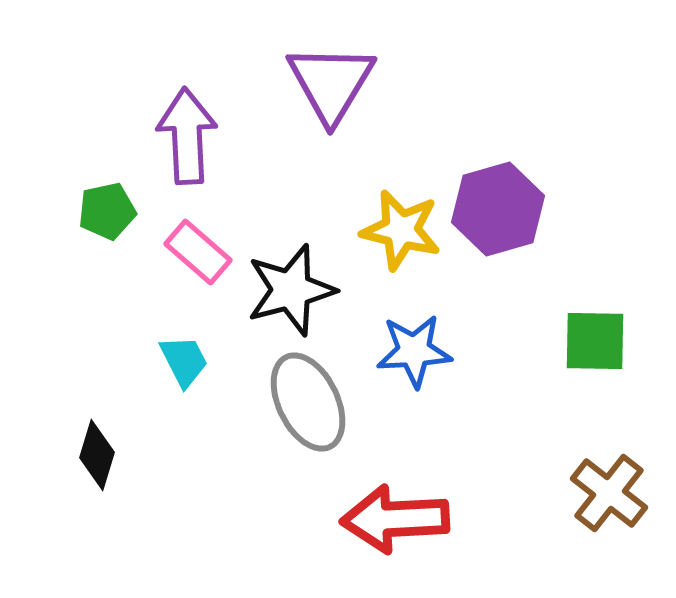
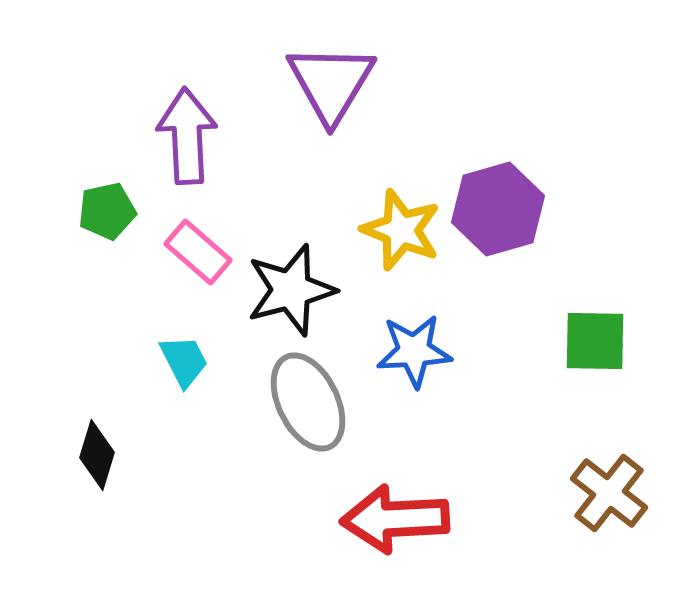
yellow star: rotated 8 degrees clockwise
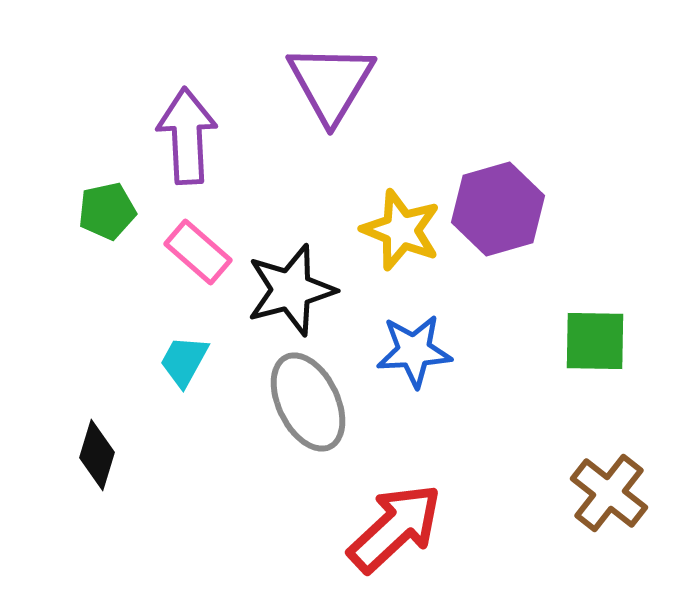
cyan trapezoid: rotated 124 degrees counterclockwise
red arrow: moved 9 px down; rotated 140 degrees clockwise
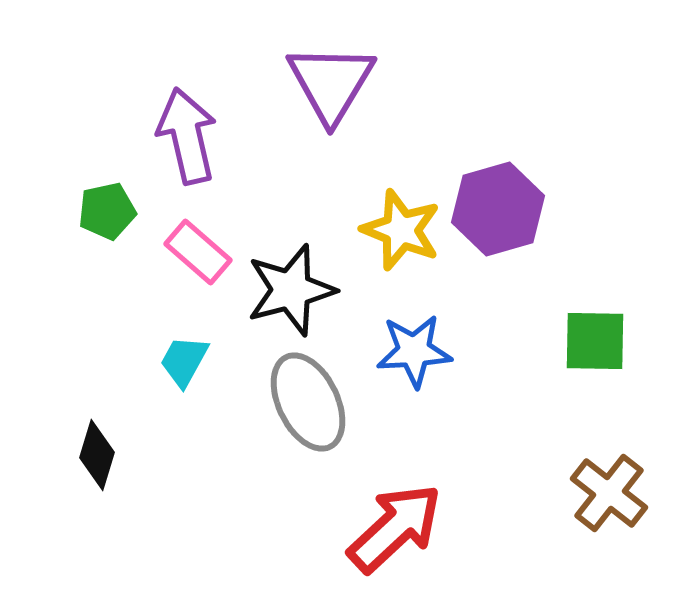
purple arrow: rotated 10 degrees counterclockwise
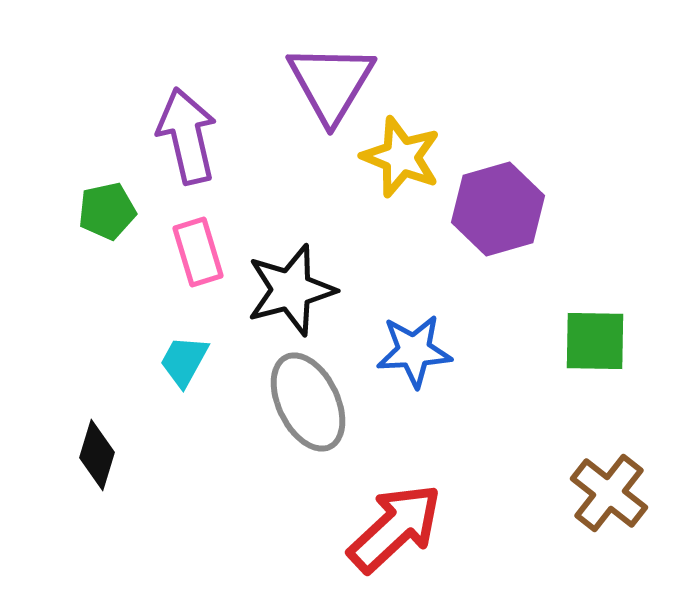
yellow star: moved 73 px up
pink rectangle: rotated 32 degrees clockwise
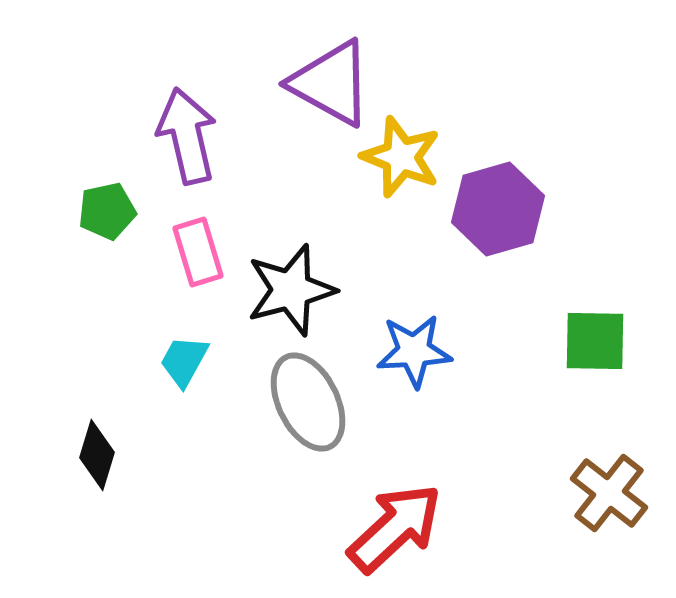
purple triangle: rotated 32 degrees counterclockwise
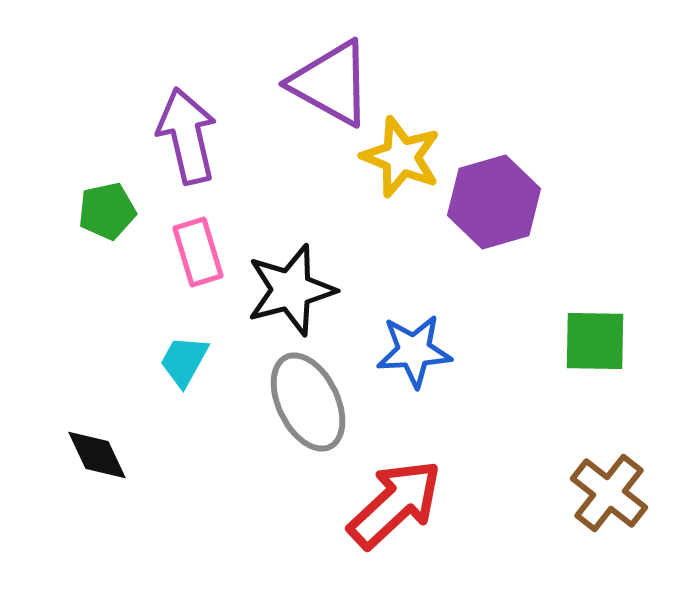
purple hexagon: moved 4 px left, 7 px up
black diamond: rotated 42 degrees counterclockwise
red arrow: moved 24 px up
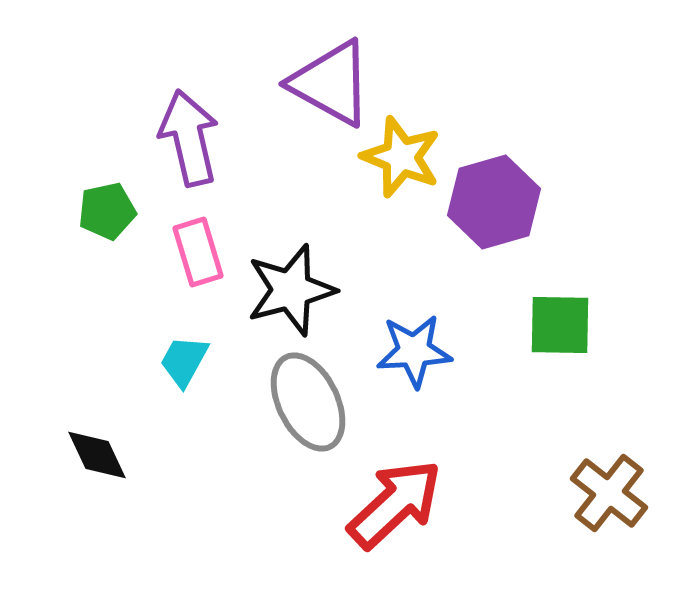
purple arrow: moved 2 px right, 2 px down
green square: moved 35 px left, 16 px up
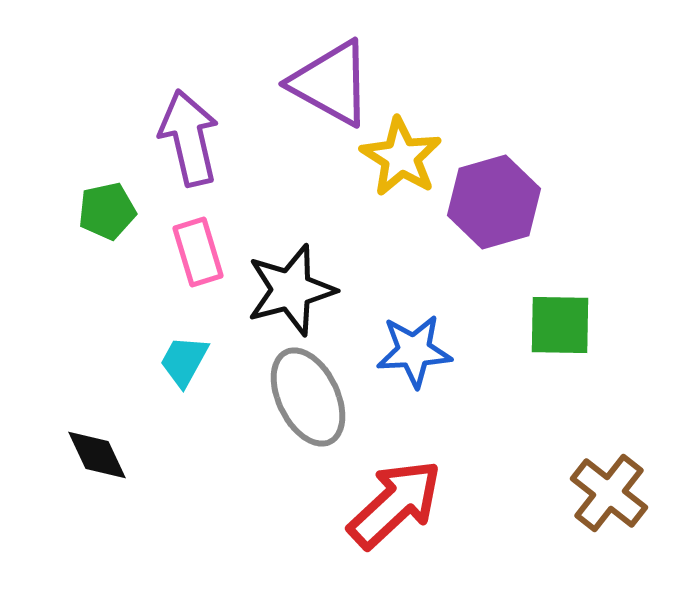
yellow star: rotated 10 degrees clockwise
gray ellipse: moved 5 px up
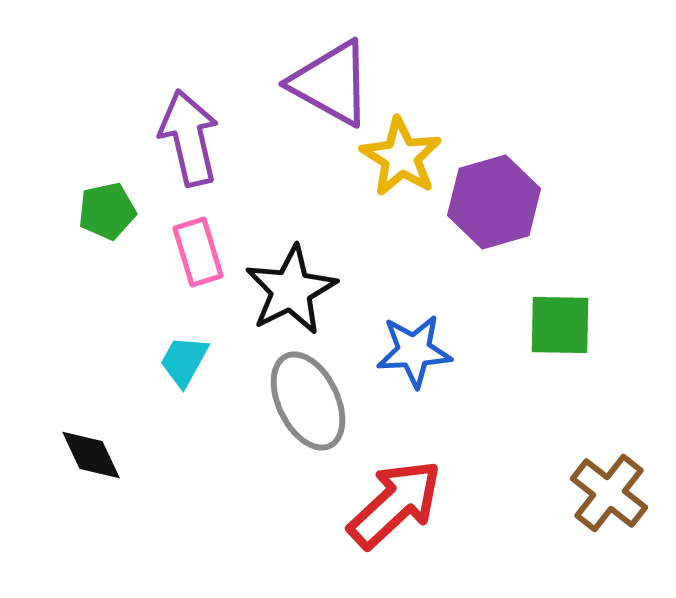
black star: rotated 12 degrees counterclockwise
gray ellipse: moved 4 px down
black diamond: moved 6 px left
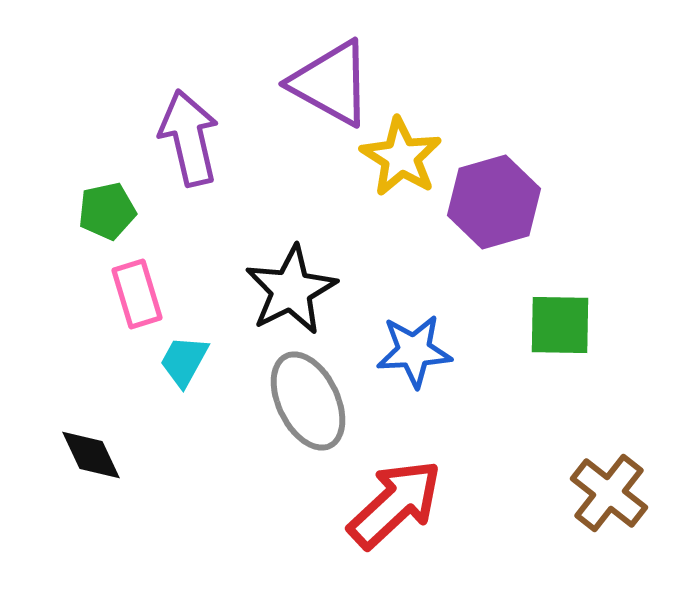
pink rectangle: moved 61 px left, 42 px down
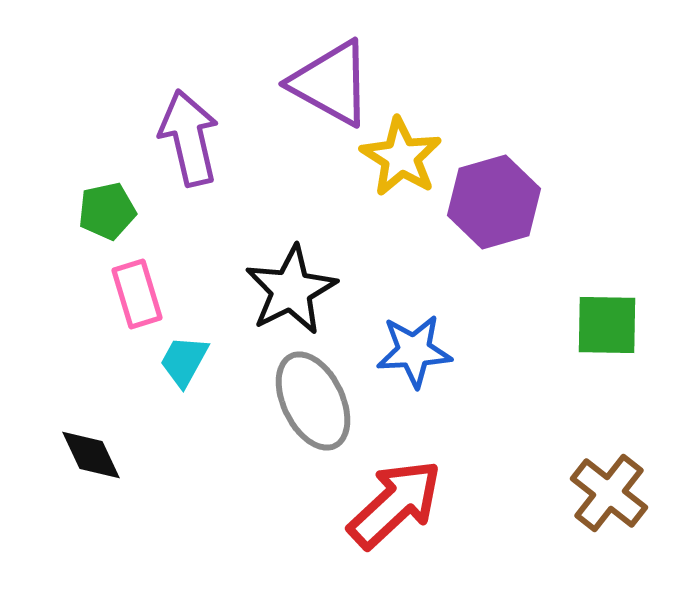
green square: moved 47 px right
gray ellipse: moved 5 px right
